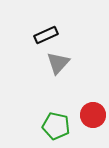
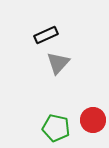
red circle: moved 5 px down
green pentagon: moved 2 px down
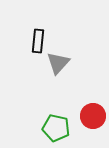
black rectangle: moved 8 px left, 6 px down; rotated 60 degrees counterclockwise
red circle: moved 4 px up
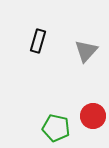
black rectangle: rotated 10 degrees clockwise
gray triangle: moved 28 px right, 12 px up
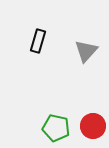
red circle: moved 10 px down
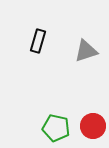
gray triangle: rotated 30 degrees clockwise
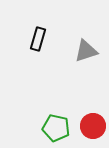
black rectangle: moved 2 px up
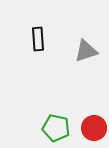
black rectangle: rotated 20 degrees counterclockwise
red circle: moved 1 px right, 2 px down
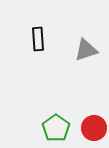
gray triangle: moved 1 px up
green pentagon: rotated 24 degrees clockwise
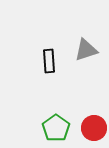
black rectangle: moved 11 px right, 22 px down
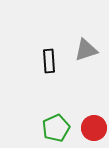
green pentagon: rotated 12 degrees clockwise
